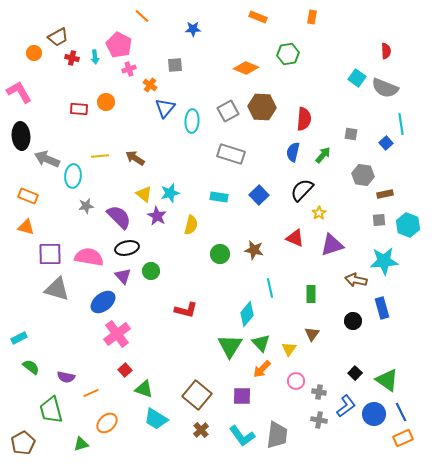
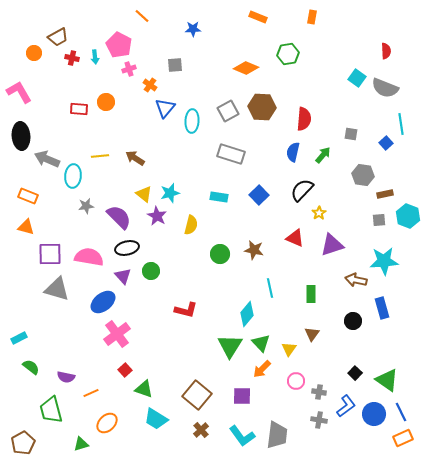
cyan hexagon at (408, 225): moved 9 px up
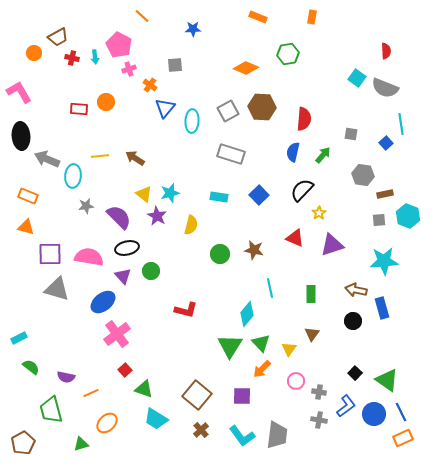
brown arrow at (356, 280): moved 10 px down
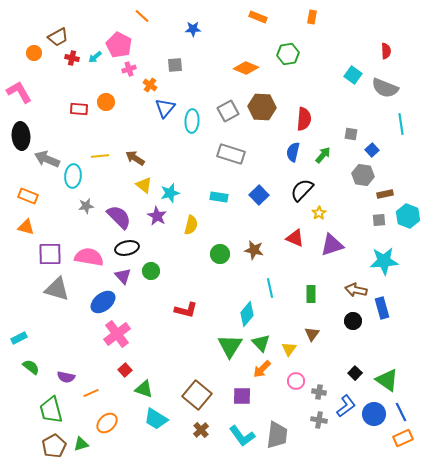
cyan arrow at (95, 57): rotated 56 degrees clockwise
cyan square at (357, 78): moved 4 px left, 3 px up
blue square at (386, 143): moved 14 px left, 7 px down
yellow triangle at (144, 194): moved 9 px up
brown pentagon at (23, 443): moved 31 px right, 3 px down
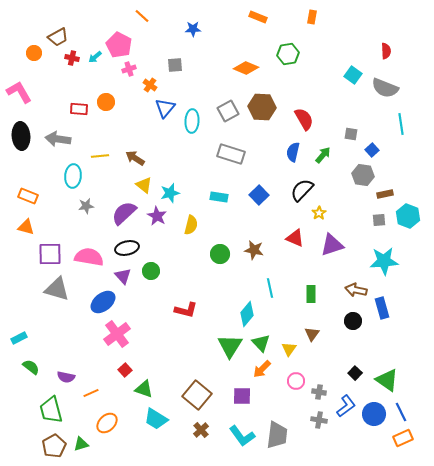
red semicircle at (304, 119): rotated 35 degrees counterclockwise
gray arrow at (47, 159): moved 11 px right, 20 px up; rotated 15 degrees counterclockwise
purple semicircle at (119, 217): moved 5 px right, 4 px up; rotated 88 degrees counterclockwise
